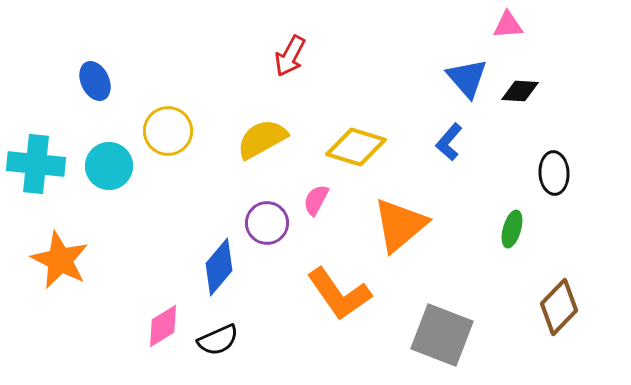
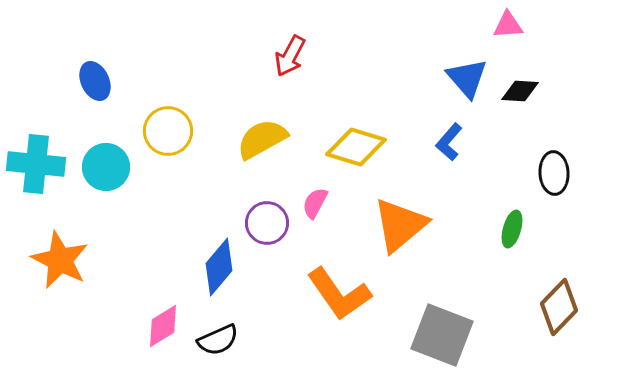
cyan circle: moved 3 px left, 1 px down
pink semicircle: moved 1 px left, 3 px down
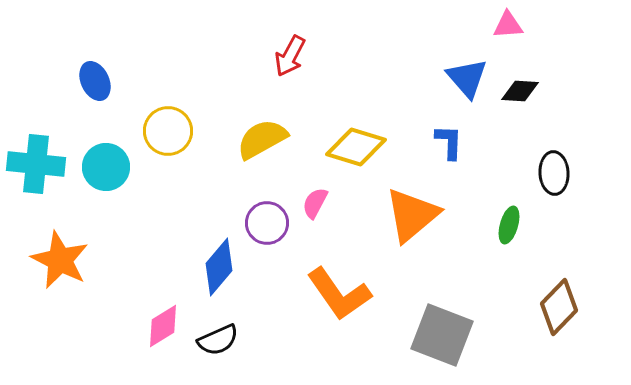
blue L-shape: rotated 141 degrees clockwise
orange triangle: moved 12 px right, 10 px up
green ellipse: moved 3 px left, 4 px up
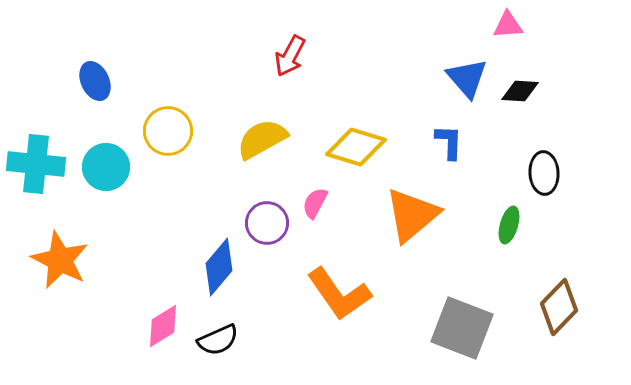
black ellipse: moved 10 px left
gray square: moved 20 px right, 7 px up
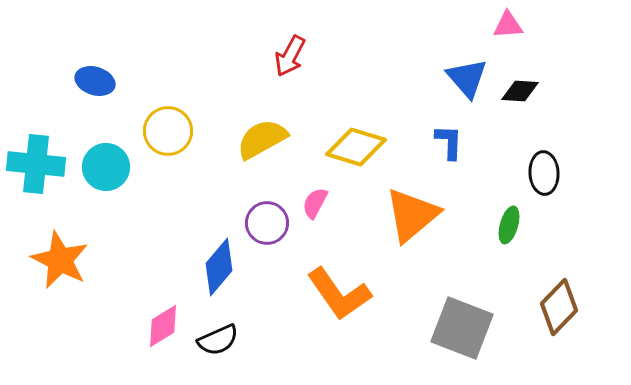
blue ellipse: rotated 48 degrees counterclockwise
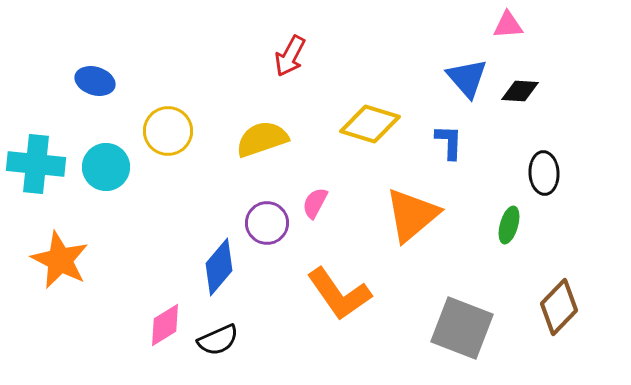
yellow semicircle: rotated 10 degrees clockwise
yellow diamond: moved 14 px right, 23 px up
pink diamond: moved 2 px right, 1 px up
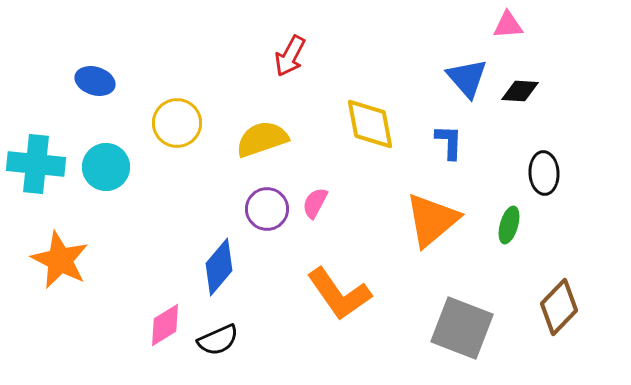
yellow diamond: rotated 62 degrees clockwise
yellow circle: moved 9 px right, 8 px up
orange triangle: moved 20 px right, 5 px down
purple circle: moved 14 px up
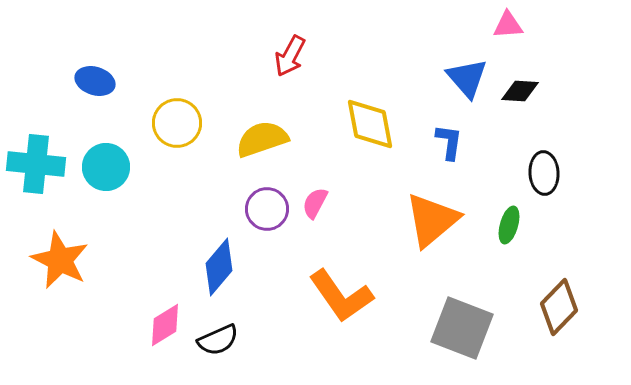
blue L-shape: rotated 6 degrees clockwise
orange L-shape: moved 2 px right, 2 px down
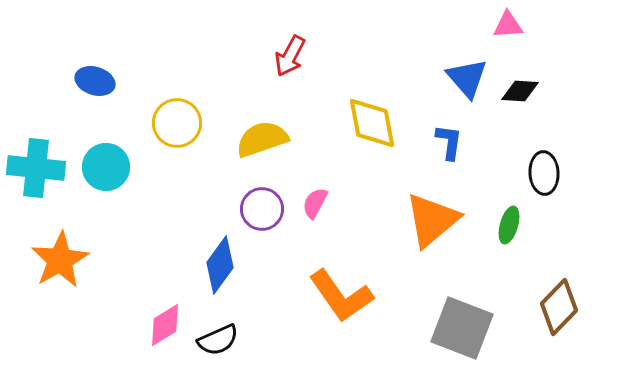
yellow diamond: moved 2 px right, 1 px up
cyan cross: moved 4 px down
purple circle: moved 5 px left
orange star: rotated 16 degrees clockwise
blue diamond: moved 1 px right, 2 px up; rotated 4 degrees counterclockwise
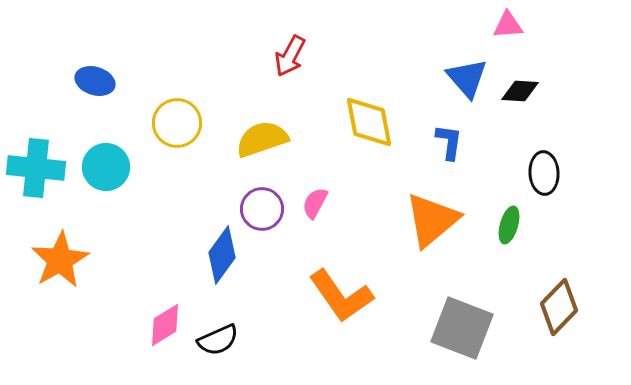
yellow diamond: moved 3 px left, 1 px up
blue diamond: moved 2 px right, 10 px up
